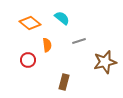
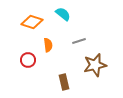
cyan semicircle: moved 1 px right, 4 px up
orange diamond: moved 2 px right, 1 px up; rotated 20 degrees counterclockwise
orange semicircle: moved 1 px right
brown star: moved 10 px left, 3 px down
brown rectangle: rotated 28 degrees counterclockwise
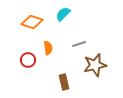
cyan semicircle: rotated 84 degrees counterclockwise
gray line: moved 3 px down
orange semicircle: moved 3 px down
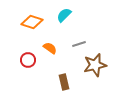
cyan semicircle: moved 1 px right, 1 px down
orange semicircle: moved 2 px right; rotated 48 degrees counterclockwise
